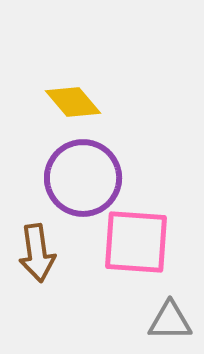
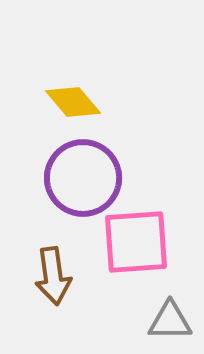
pink square: rotated 8 degrees counterclockwise
brown arrow: moved 16 px right, 23 px down
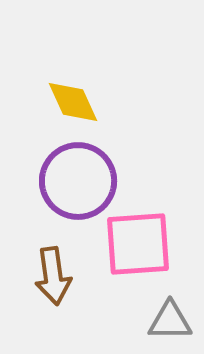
yellow diamond: rotated 16 degrees clockwise
purple circle: moved 5 px left, 3 px down
pink square: moved 2 px right, 2 px down
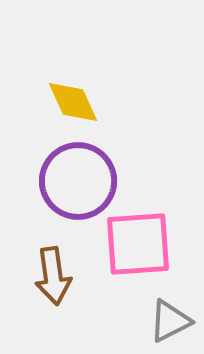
gray triangle: rotated 27 degrees counterclockwise
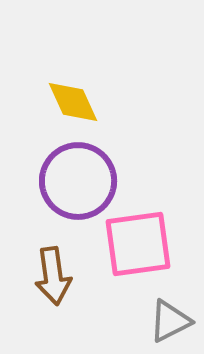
pink square: rotated 4 degrees counterclockwise
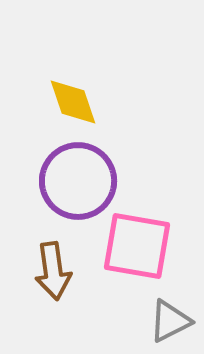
yellow diamond: rotated 6 degrees clockwise
pink square: moved 1 px left, 2 px down; rotated 18 degrees clockwise
brown arrow: moved 5 px up
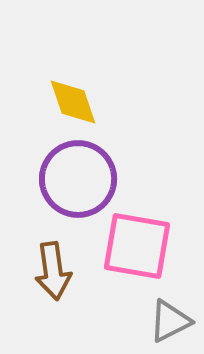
purple circle: moved 2 px up
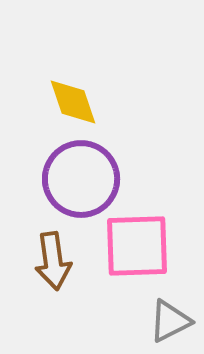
purple circle: moved 3 px right
pink square: rotated 12 degrees counterclockwise
brown arrow: moved 10 px up
